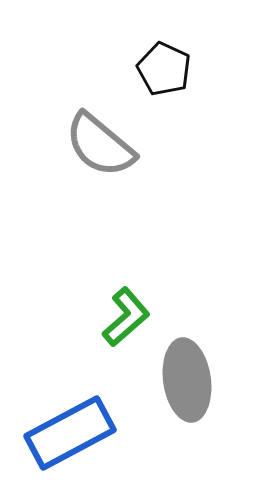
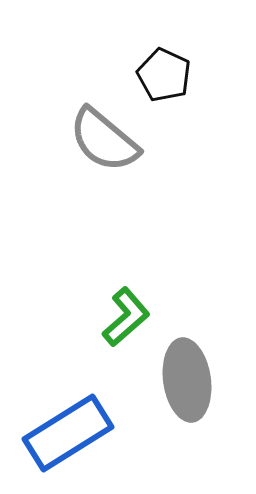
black pentagon: moved 6 px down
gray semicircle: moved 4 px right, 5 px up
blue rectangle: moved 2 px left; rotated 4 degrees counterclockwise
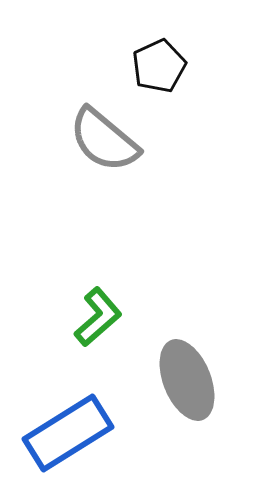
black pentagon: moved 5 px left, 9 px up; rotated 22 degrees clockwise
green L-shape: moved 28 px left
gray ellipse: rotated 14 degrees counterclockwise
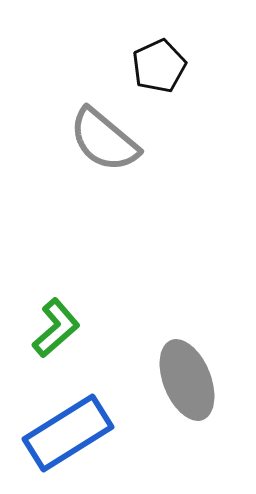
green L-shape: moved 42 px left, 11 px down
